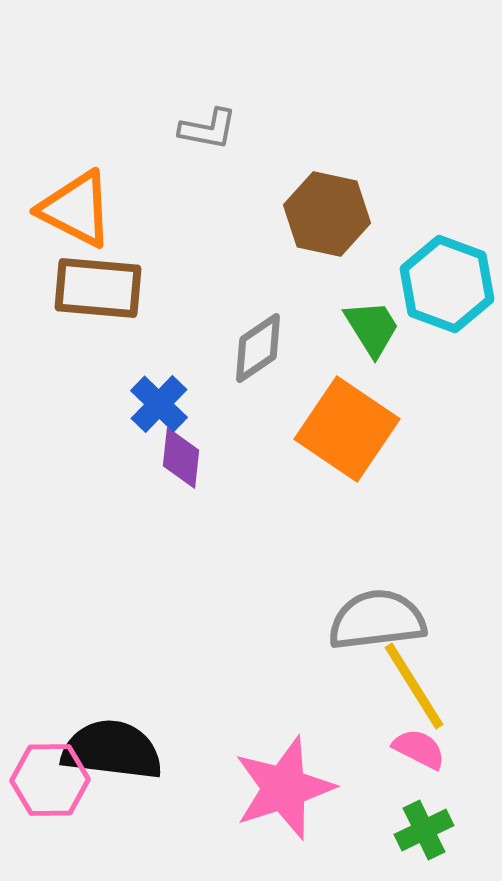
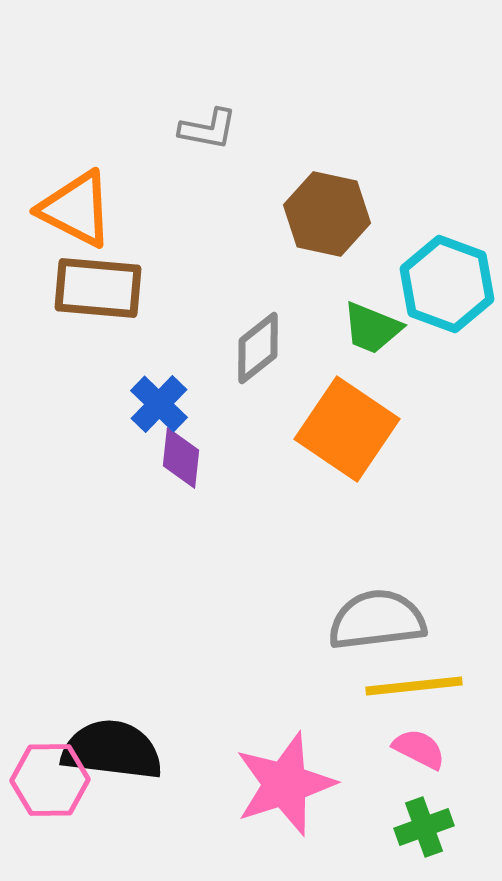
green trapezoid: rotated 144 degrees clockwise
gray diamond: rotated 4 degrees counterclockwise
yellow line: rotated 64 degrees counterclockwise
pink star: moved 1 px right, 4 px up
green cross: moved 3 px up; rotated 6 degrees clockwise
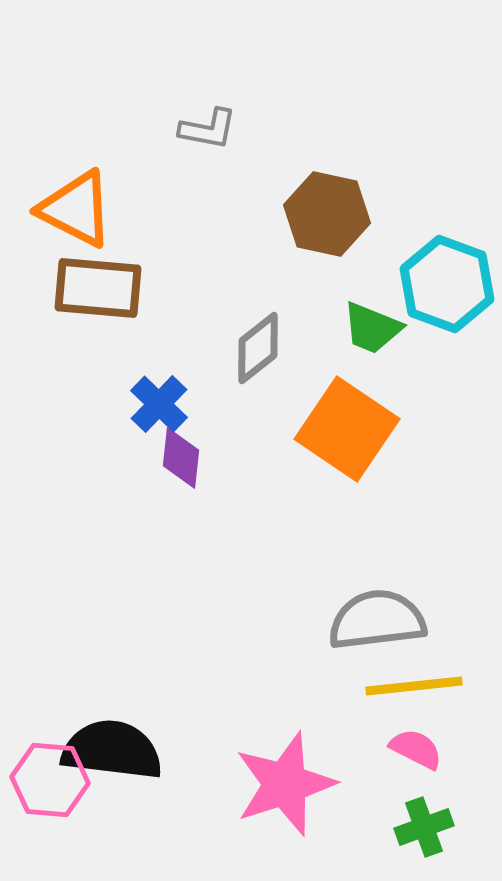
pink semicircle: moved 3 px left
pink hexagon: rotated 6 degrees clockwise
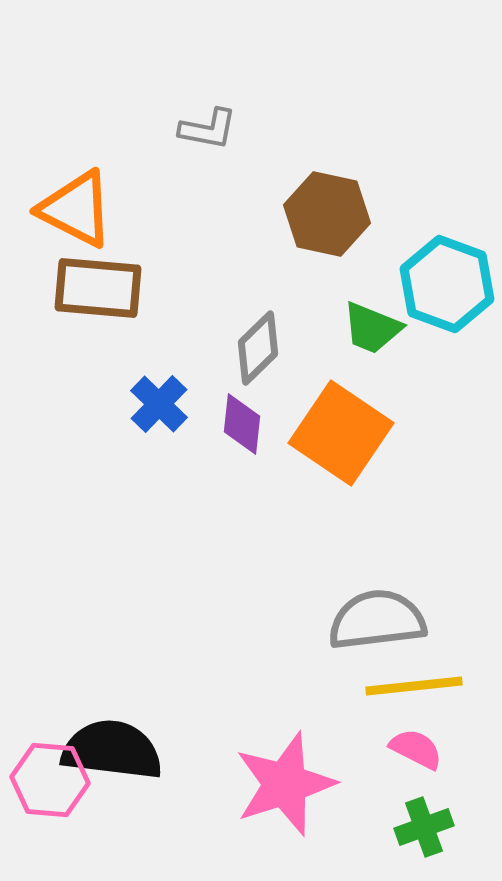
gray diamond: rotated 6 degrees counterclockwise
orange square: moved 6 px left, 4 px down
purple diamond: moved 61 px right, 34 px up
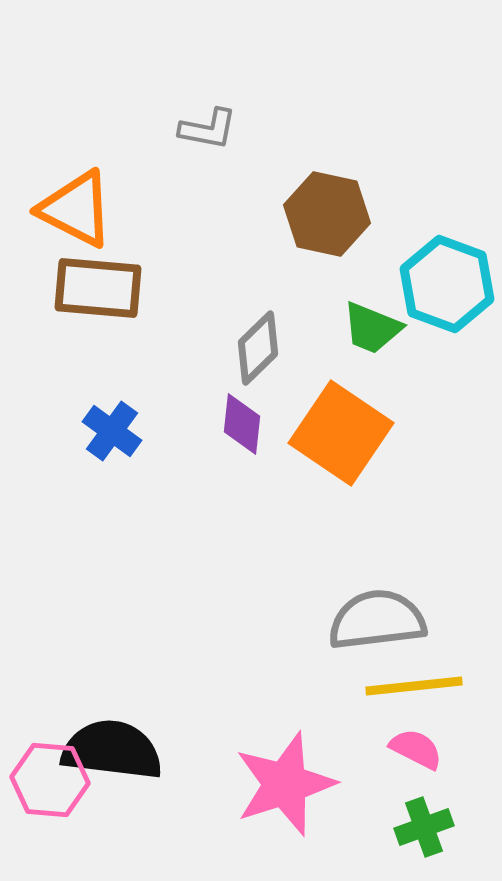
blue cross: moved 47 px left, 27 px down; rotated 8 degrees counterclockwise
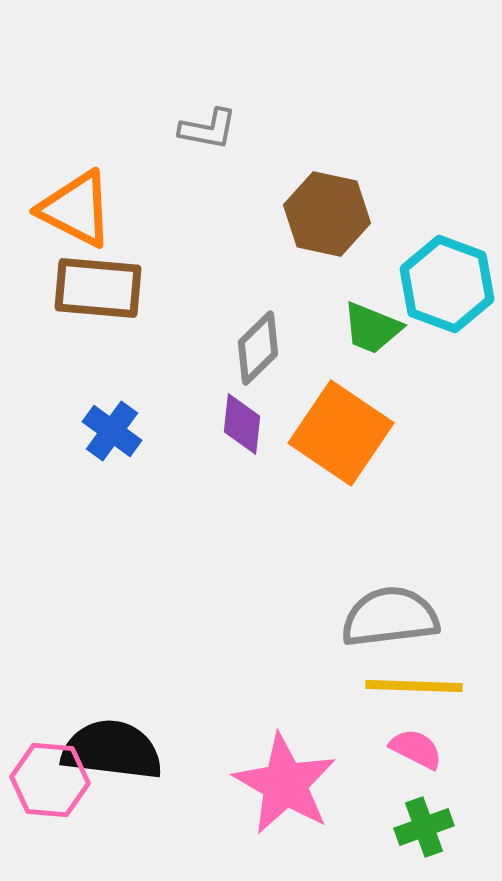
gray semicircle: moved 13 px right, 3 px up
yellow line: rotated 8 degrees clockwise
pink star: rotated 24 degrees counterclockwise
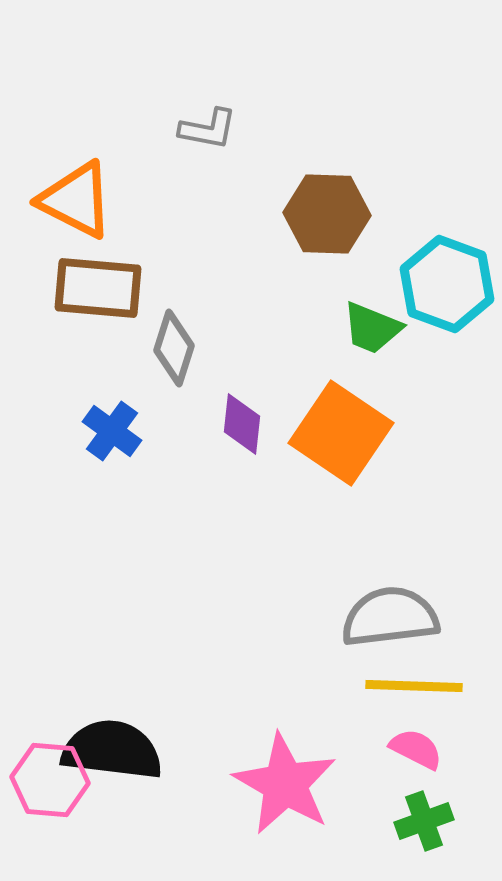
orange triangle: moved 9 px up
brown hexagon: rotated 10 degrees counterclockwise
gray diamond: moved 84 px left; rotated 28 degrees counterclockwise
green cross: moved 6 px up
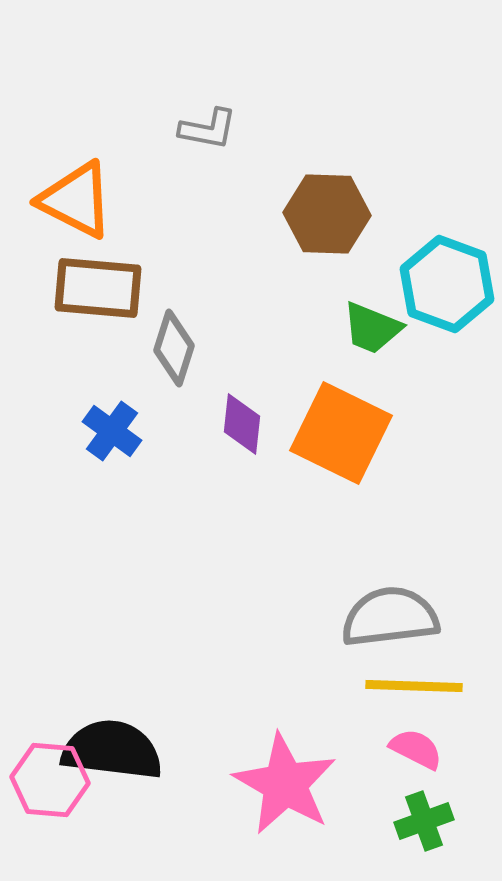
orange square: rotated 8 degrees counterclockwise
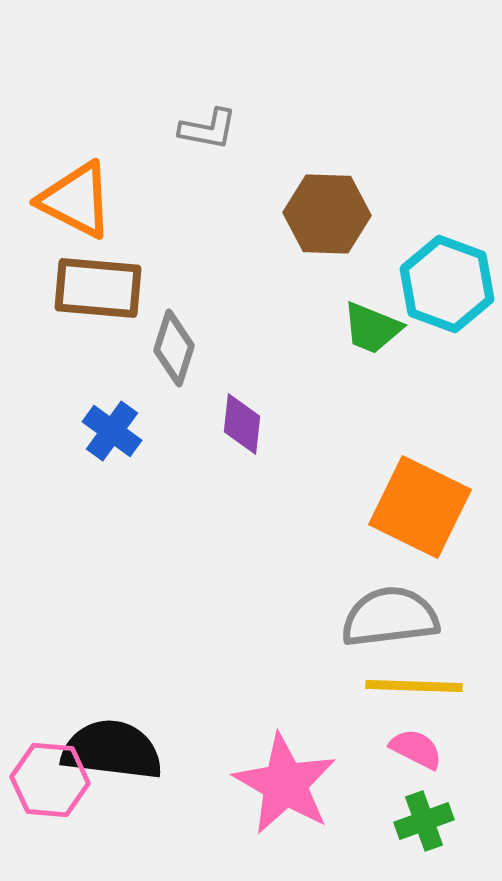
orange square: moved 79 px right, 74 px down
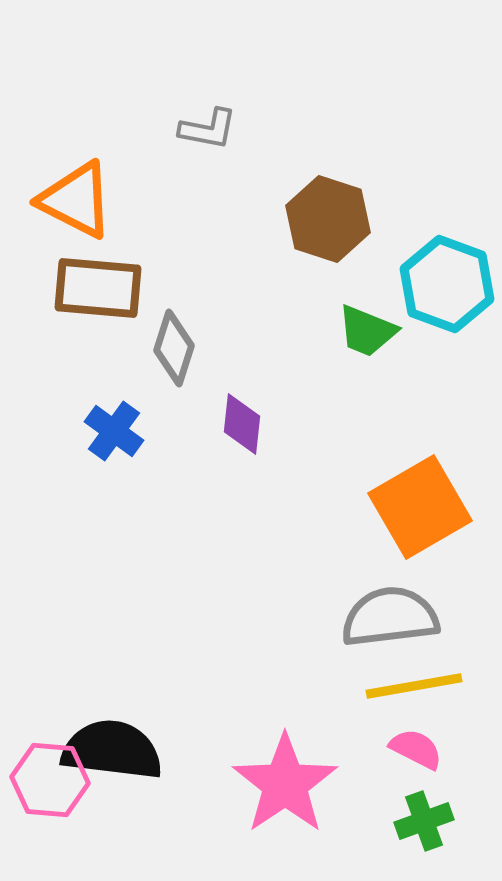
brown hexagon: moved 1 px right, 5 px down; rotated 16 degrees clockwise
green trapezoid: moved 5 px left, 3 px down
blue cross: moved 2 px right
orange square: rotated 34 degrees clockwise
yellow line: rotated 12 degrees counterclockwise
pink star: rotated 8 degrees clockwise
